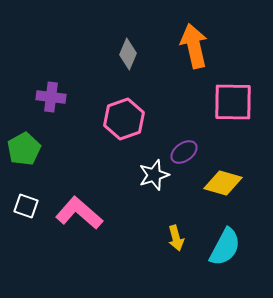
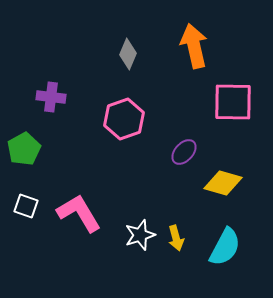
purple ellipse: rotated 12 degrees counterclockwise
white star: moved 14 px left, 60 px down
pink L-shape: rotated 18 degrees clockwise
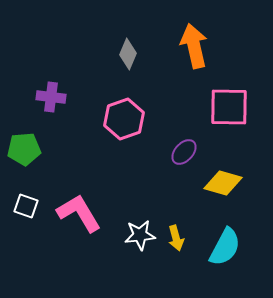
pink square: moved 4 px left, 5 px down
green pentagon: rotated 24 degrees clockwise
white star: rotated 12 degrees clockwise
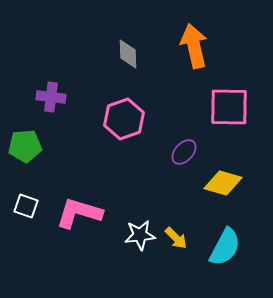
gray diamond: rotated 24 degrees counterclockwise
green pentagon: moved 1 px right, 3 px up
pink L-shape: rotated 42 degrees counterclockwise
yellow arrow: rotated 30 degrees counterclockwise
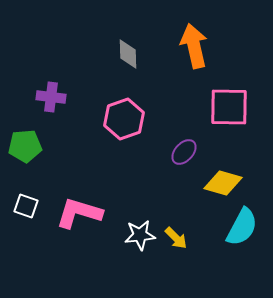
cyan semicircle: moved 17 px right, 20 px up
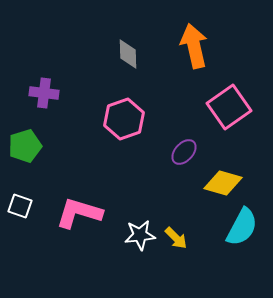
purple cross: moved 7 px left, 4 px up
pink square: rotated 36 degrees counterclockwise
green pentagon: rotated 12 degrees counterclockwise
white square: moved 6 px left
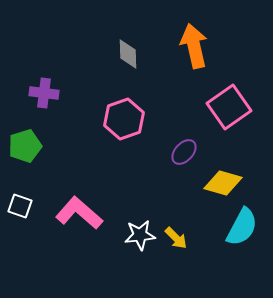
pink L-shape: rotated 24 degrees clockwise
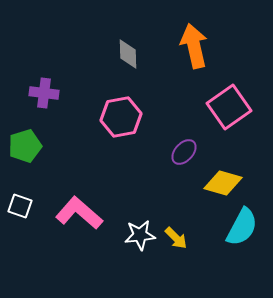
pink hexagon: moved 3 px left, 2 px up; rotated 9 degrees clockwise
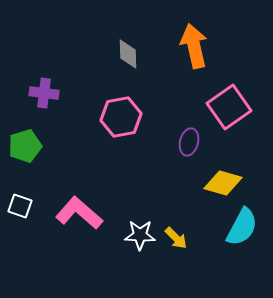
purple ellipse: moved 5 px right, 10 px up; rotated 28 degrees counterclockwise
white star: rotated 8 degrees clockwise
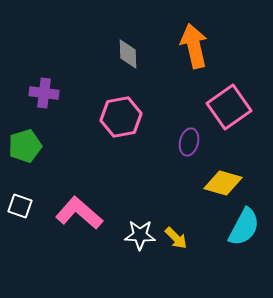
cyan semicircle: moved 2 px right
